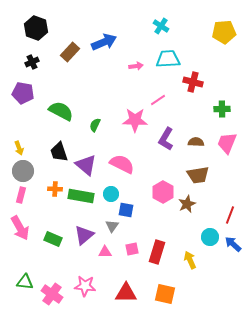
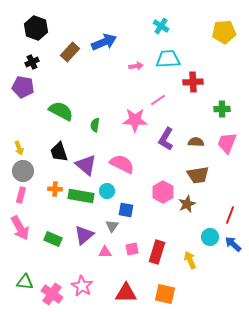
red cross at (193, 82): rotated 18 degrees counterclockwise
purple pentagon at (23, 93): moved 6 px up
green semicircle at (95, 125): rotated 16 degrees counterclockwise
cyan circle at (111, 194): moved 4 px left, 3 px up
pink star at (85, 286): moved 3 px left; rotated 25 degrees clockwise
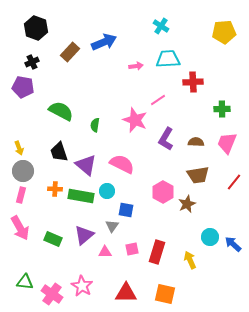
pink star at (135, 120): rotated 20 degrees clockwise
red line at (230, 215): moved 4 px right, 33 px up; rotated 18 degrees clockwise
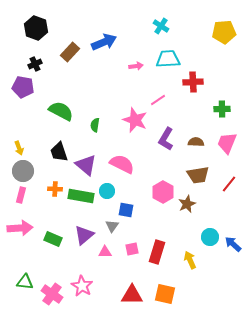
black cross at (32, 62): moved 3 px right, 2 px down
red line at (234, 182): moved 5 px left, 2 px down
pink arrow at (20, 228): rotated 65 degrees counterclockwise
red triangle at (126, 293): moved 6 px right, 2 px down
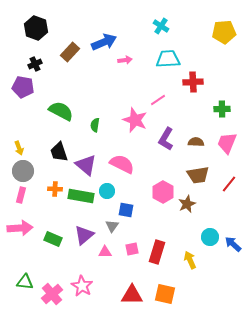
pink arrow at (136, 66): moved 11 px left, 6 px up
pink cross at (52, 294): rotated 15 degrees clockwise
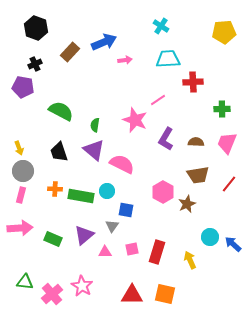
purple triangle at (86, 165): moved 8 px right, 15 px up
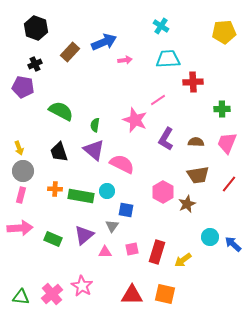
yellow arrow at (190, 260): moved 7 px left; rotated 102 degrees counterclockwise
green triangle at (25, 282): moved 4 px left, 15 px down
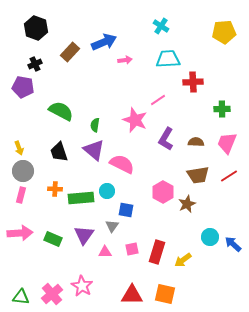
red line at (229, 184): moved 8 px up; rotated 18 degrees clockwise
green rectangle at (81, 196): moved 2 px down; rotated 15 degrees counterclockwise
pink arrow at (20, 228): moved 5 px down
purple triangle at (84, 235): rotated 15 degrees counterclockwise
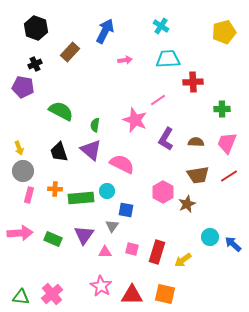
yellow pentagon at (224, 32): rotated 10 degrees counterclockwise
blue arrow at (104, 42): moved 1 px right, 11 px up; rotated 40 degrees counterclockwise
purple triangle at (94, 150): moved 3 px left
pink rectangle at (21, 195): moved 8 px right
pink square at (132, 249): rotated 24 degrees clockwise
pink star at (82, 286): moved 19 px right
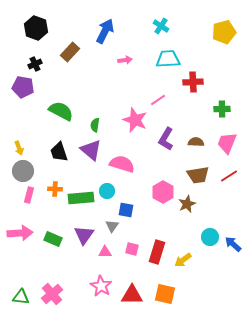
pink semicircle at (122, 164): rotated 10 degrees counterclockwise
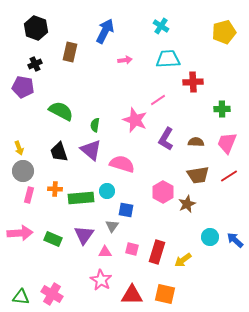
brown rectangle at (70, 52): rotated 30 degrees counterclockwise
blue arrow at (233, 244): moved 2 px right, 4 px up
pink star at (101, 286): moved 6 px up
pink cross at (52, 294): rotated 20 degrees counterclockwise
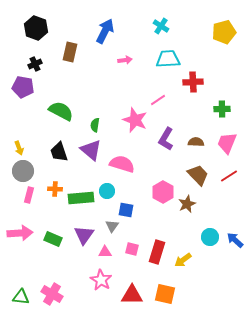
brown trapezoid at (198, 175): rotated 125 degrees counterclockwise
